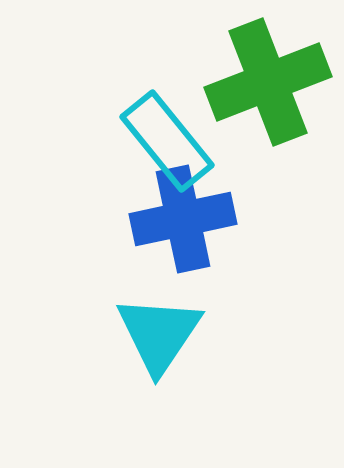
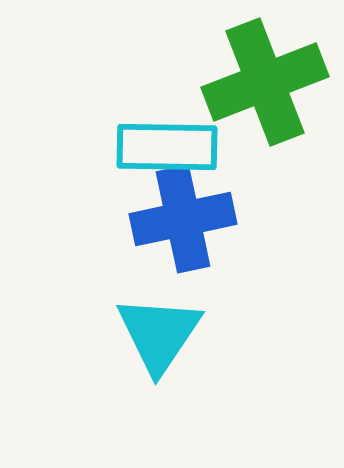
green cross: moved 3 px left
cyan rectangle: moved 6 px down; rotated 50 degrees counterclockwise
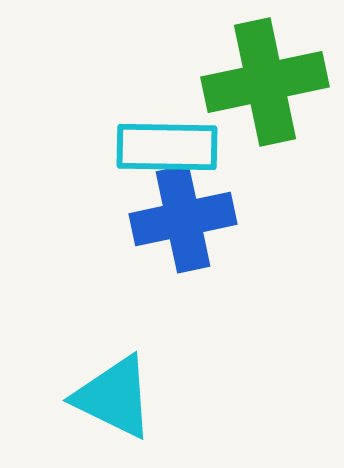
green cross: rotated 9 degrees clockwise
cyan triangle: moved 45 px left, 63 px down; rotated 38 degrees counterclockwise
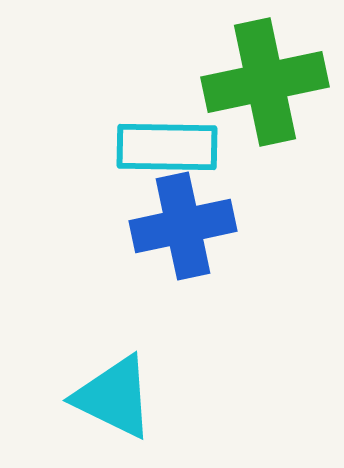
blue cross: moved 7 px down
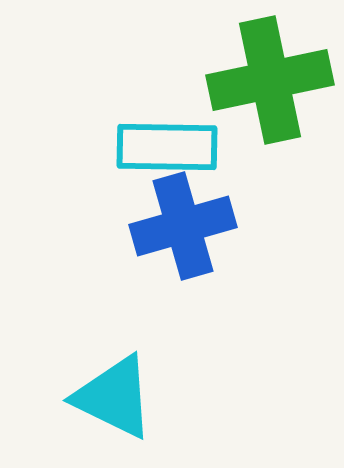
green cross: moved 5 px right, 2 px up
blue cross: rotated 4 degrees counterclockwise
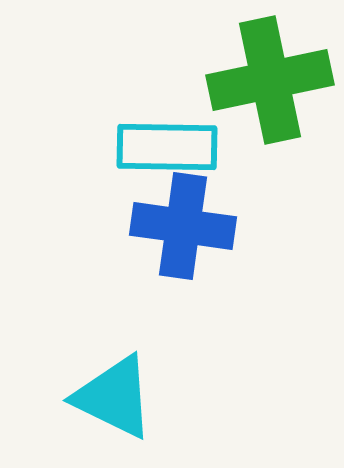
blue cross: rotated 24 degrees clockwise
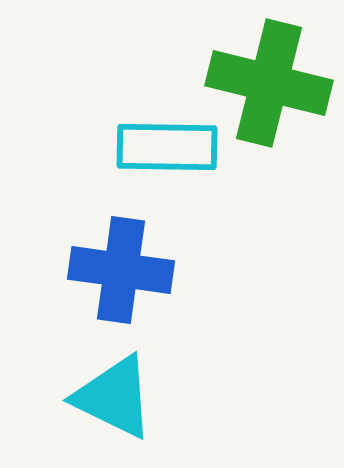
green cross: moved 1 px left, 3 px down; rotated 26 degrees clockwise
blue cross: moved 62 px left, 44 px down
